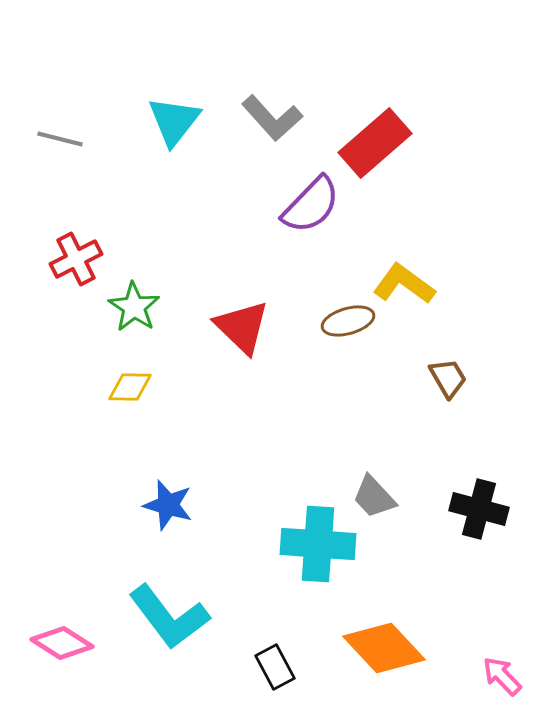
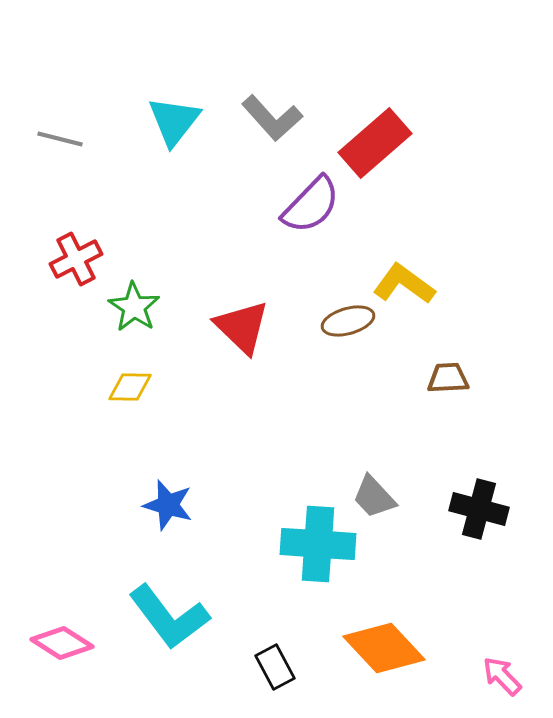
brown trapezoid: rotated 63 degrees counterclockwise
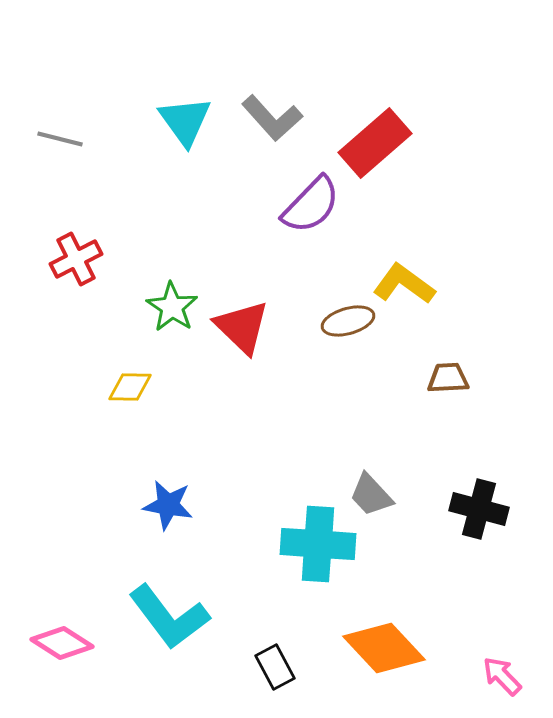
cyan triangle: moved 11 px right; rotated 14 degrees counterclockwise
green star: moved 38 px right
gray trapezoid: moved 3 px left, 2 px up
blue star: rotated 6 degrees counterclockwise
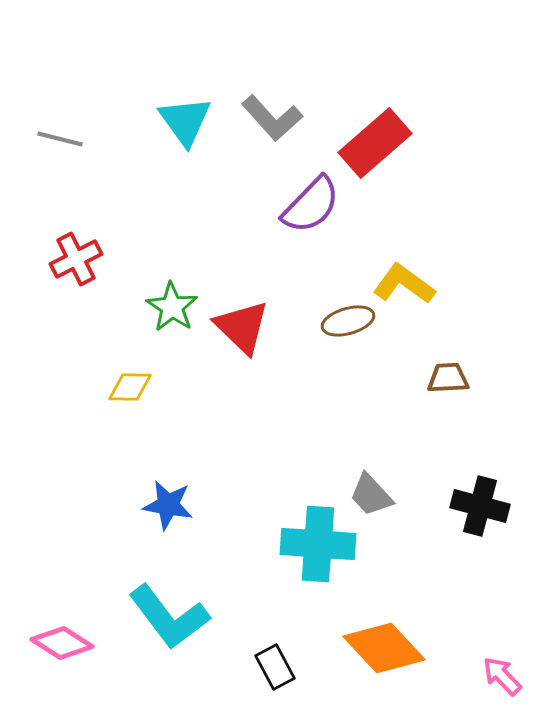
black cross: moved 1 px right, 3 px up
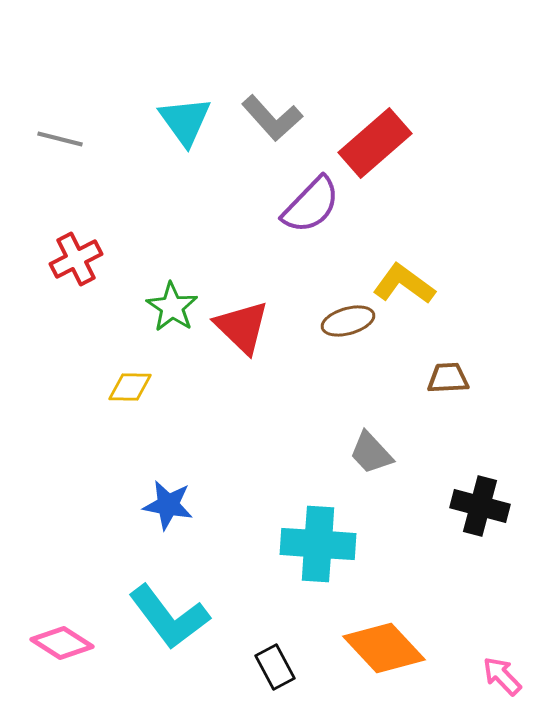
gray trapezoid: moved 42 px up
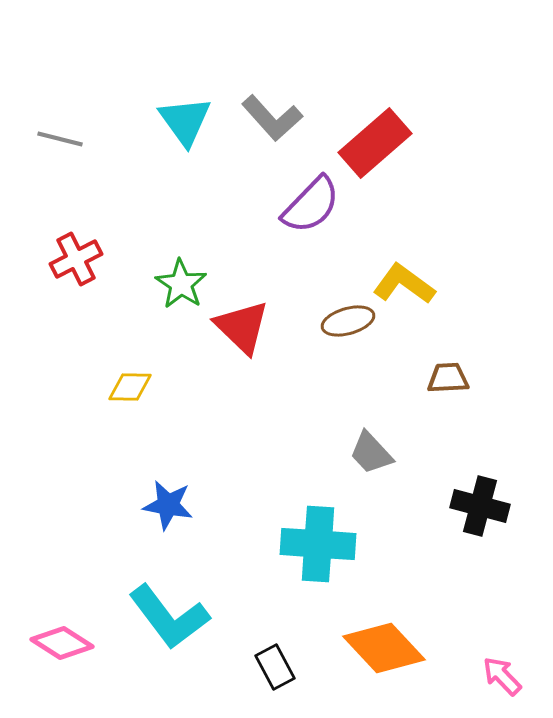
green star: moved 9 px right, 23 px up
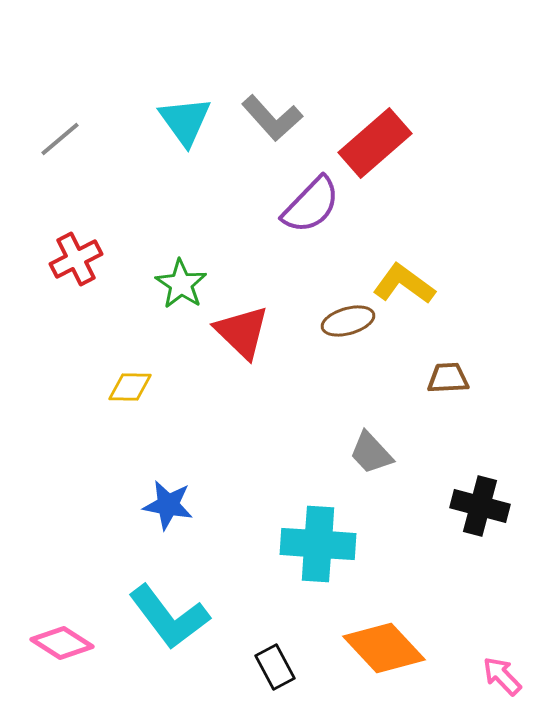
gray line: rotated 54 degrees counterclockwise
red triangle: moved 5 px down
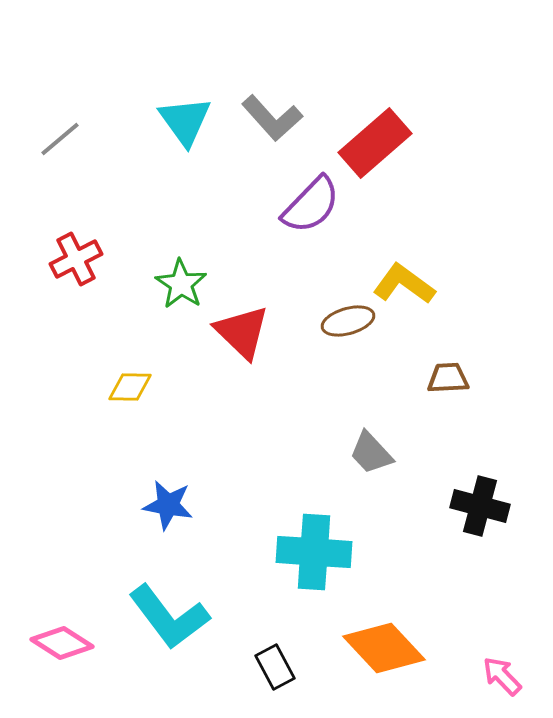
cyan cross: moved 4 px left, 8 px down
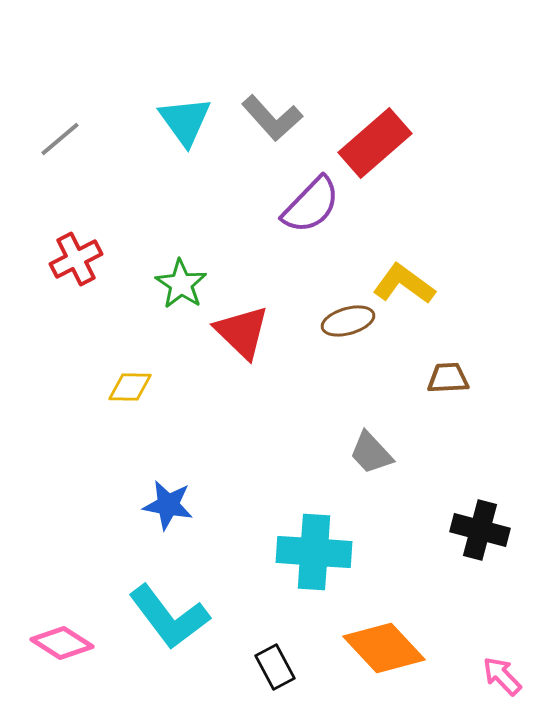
black cross: moved 24 px down
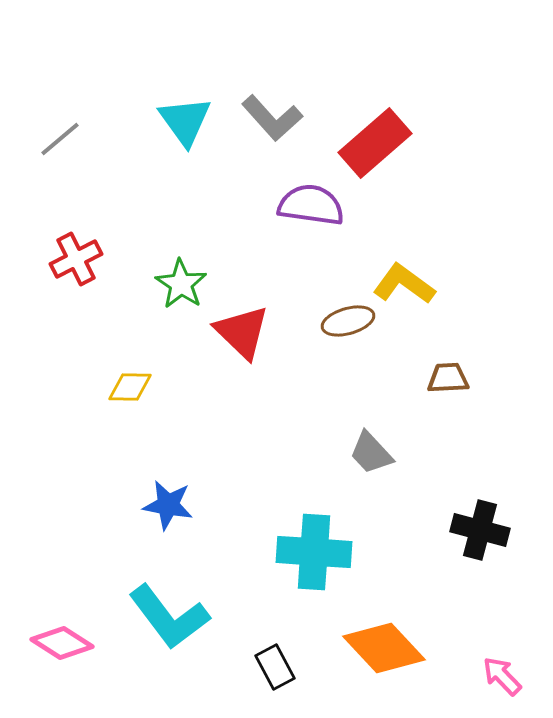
purple semicircle: rotated 126 degrees counterclockwise
